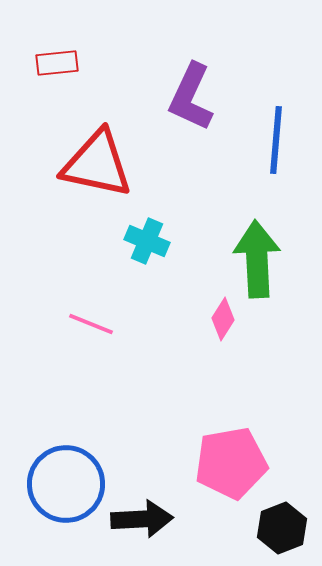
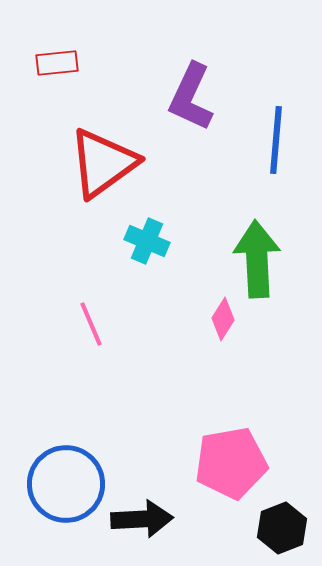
red triangle: moved 6 px right, 1 px up; rotated 48 degrees counterclockwise
pink line: rotated 45 degrees clockwise
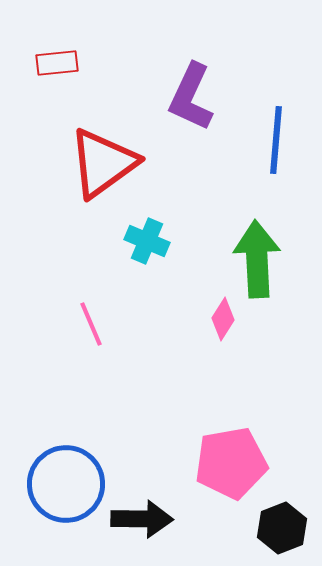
black arrow: rotated 4 degrees clockwise
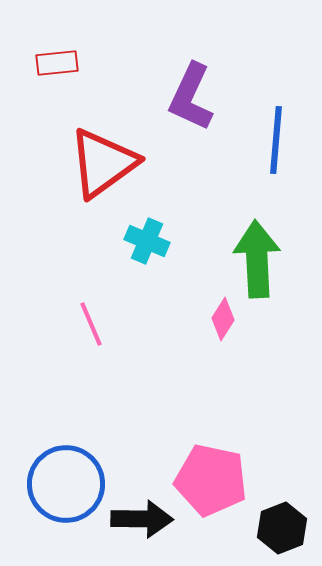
pink pentagon: moved 20 px left, 17 px down; rotated 22 degrees clockwise
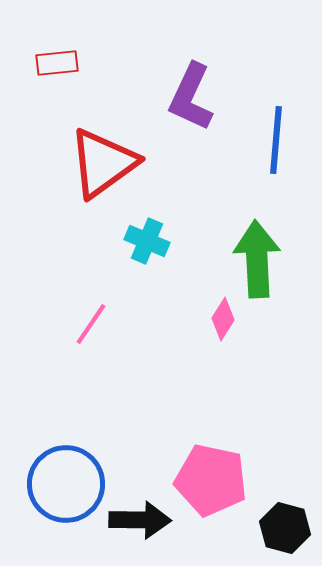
pink line: rotated 57 degrees clockwise
black arrow: moved 2 px left, 1 px down
black hexagon: moved 3 px right; rotated 24 degrees counterclockwise
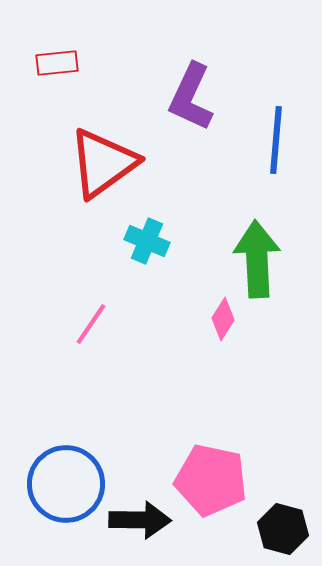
black hexagon: moved 2 px left, 1 px down
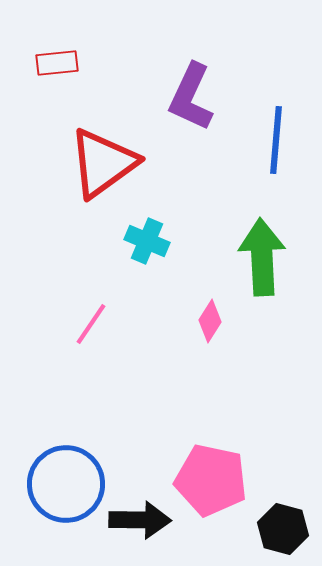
green arrow: moved 5 px right, 2 px up
pink diamond: moved 13 px left, 2 px down
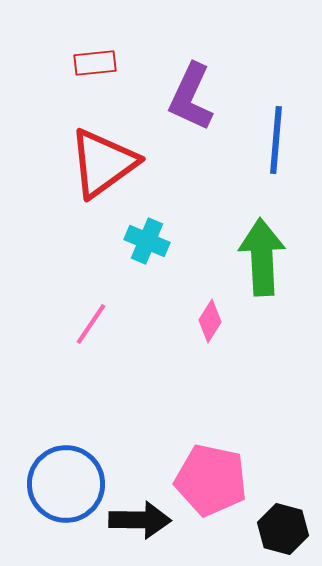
red rectangle: moved 38 px right
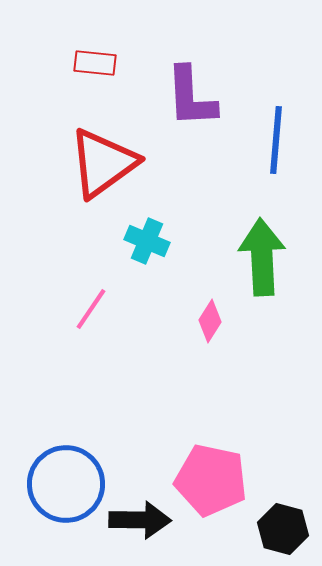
red rectangle: rotated 12 degrees clockwise
purple L-shape: rotated 28 degrees counterclockwise
pink line: moved 15 px up
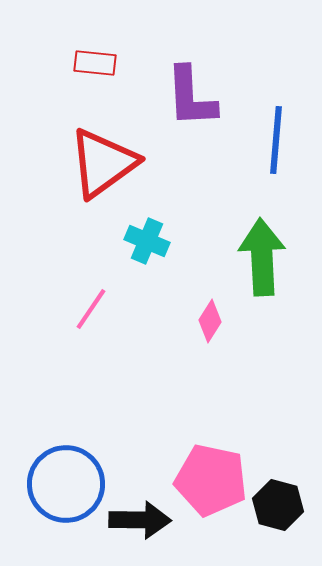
black hexagon: moved 5 px left, 24 px up
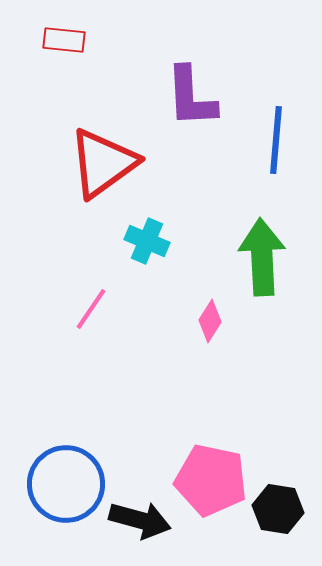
red rectangle: moved 31 px left, 23 px up
black hexagon: moved 4 px down; rotated 6 degrees counterclockwise
black arrow: rotated 14 degrees clockwise
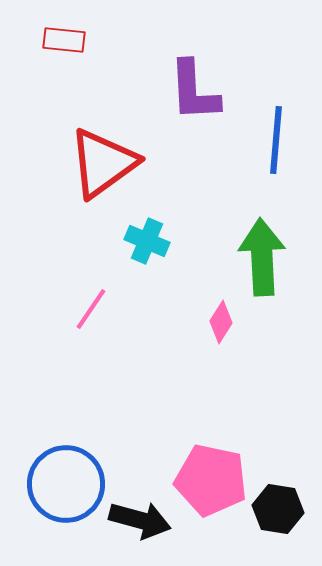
purple L-shape: moved 3 px right, 6 px up
pink diamond: moved 11 px right, 1 px down
